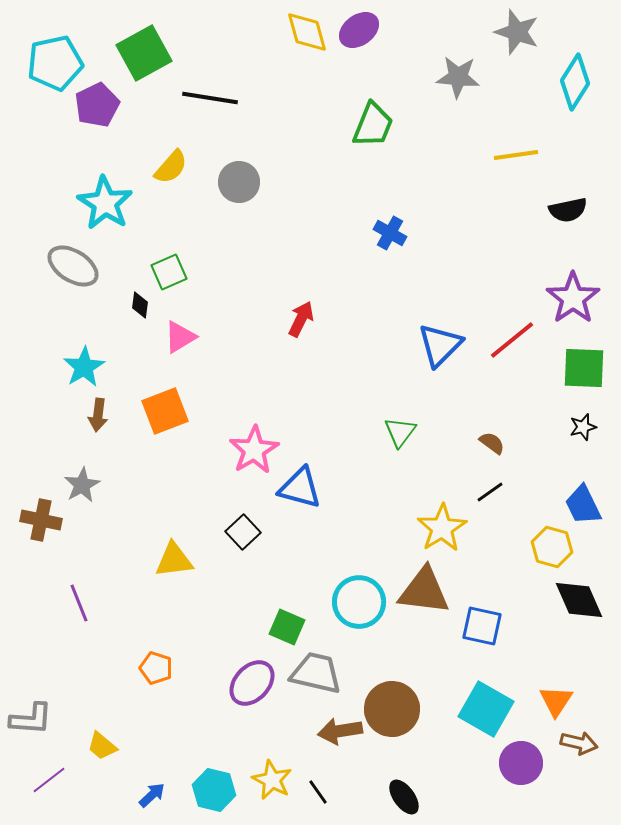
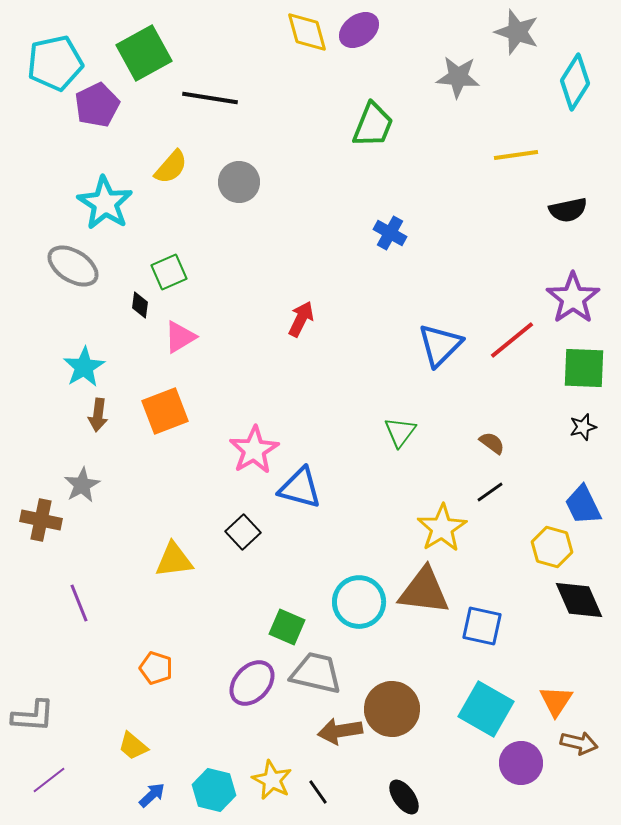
gray L-shape at (31, 719): moved 2 px right, 3 px up
yellow trapezoid at (102, 746): moved 31 px right
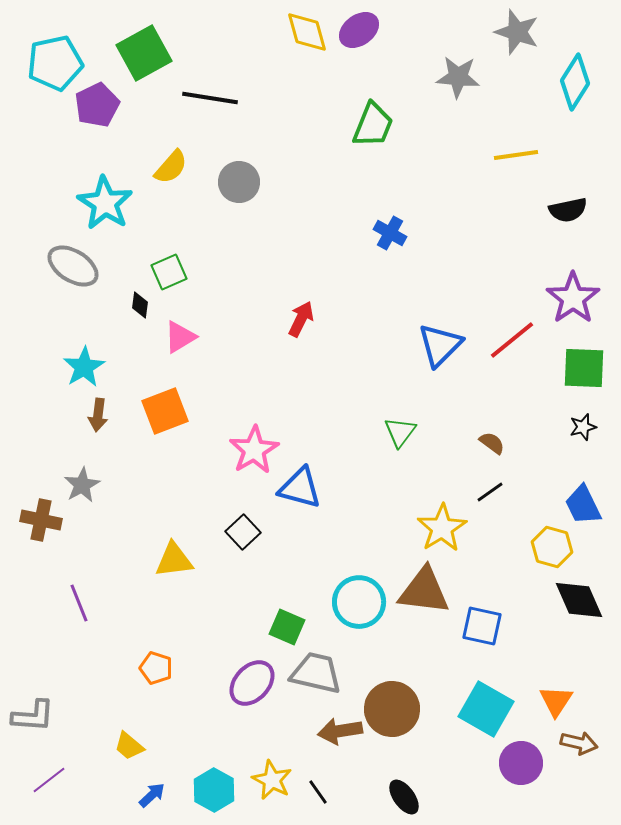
yellow trapezoid at (133, 746): moved 4 px left
cyan hexagon at (214, 790): rotated 15 degrees clockwise
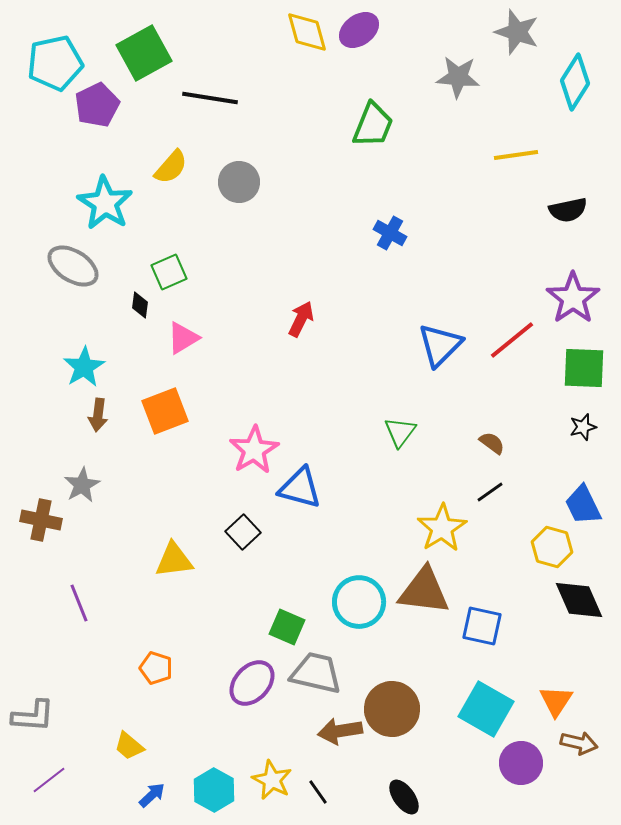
pink triangle at (180, 337): moved 3 px right, 1 px down
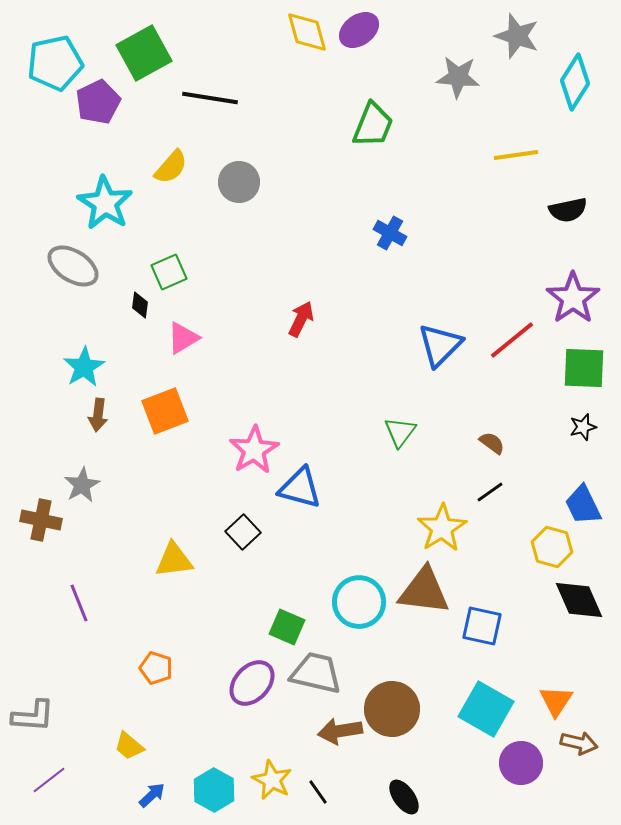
gray star at (517, 32): moved 4 px down
purple pentagon at (97, 105): moved 1 px right, 3 px up
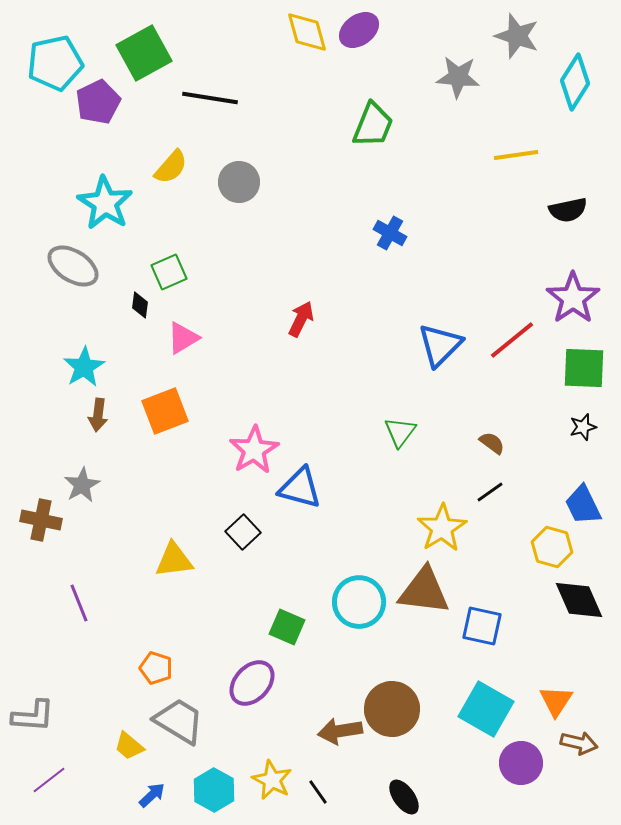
gray trapezoid at (316, 673): moved 137 px left, 48 px down; rotated 18 degrees clockwise
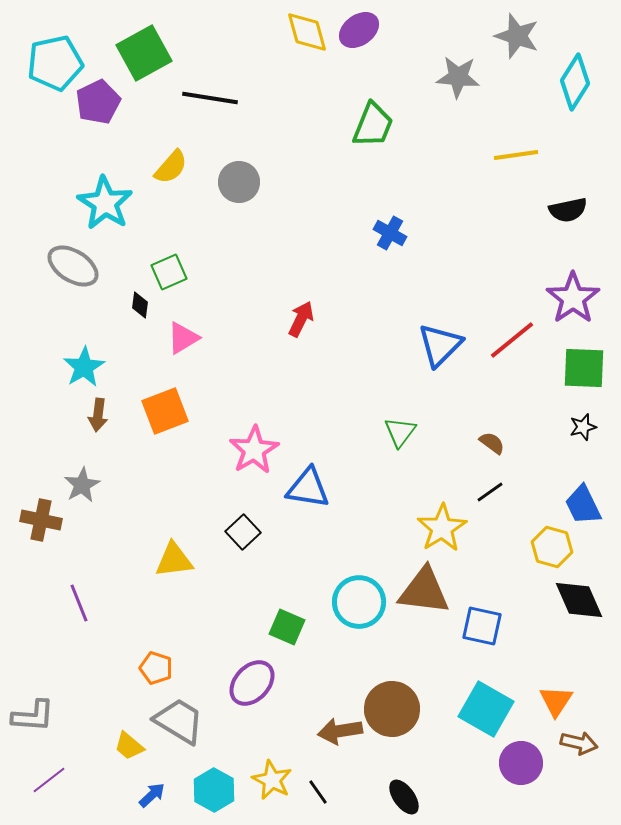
blue triangle at (300, 488): moved 8 px right; rotated 6 degrees counterclockwise
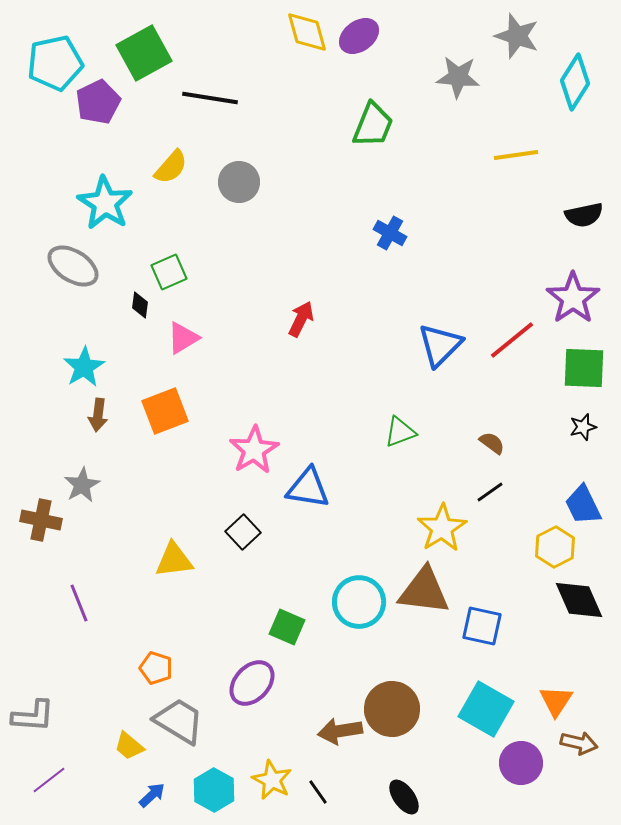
purple ellipse at (359, 30): moved 6 px down
black semicircle at (568, 210): moved 16 px right, 5 px down
green triangle at (400, 432): rotated 32 degrees clockwise
yellow hexagon at (552, 547): moved 3 px right; rotated 18 degrees clockwise
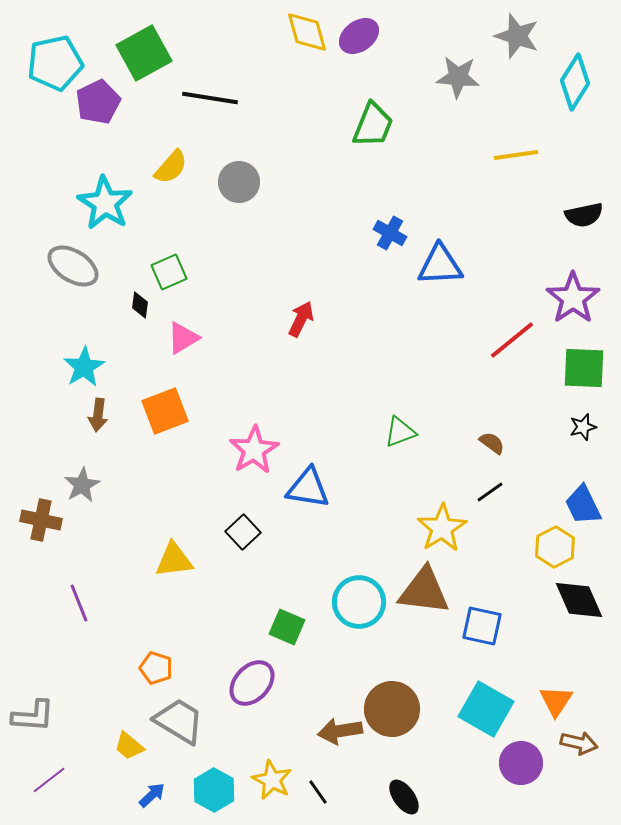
blue triangle at (440, 345): moved 80 px up; rotated 42 degrees clockwise
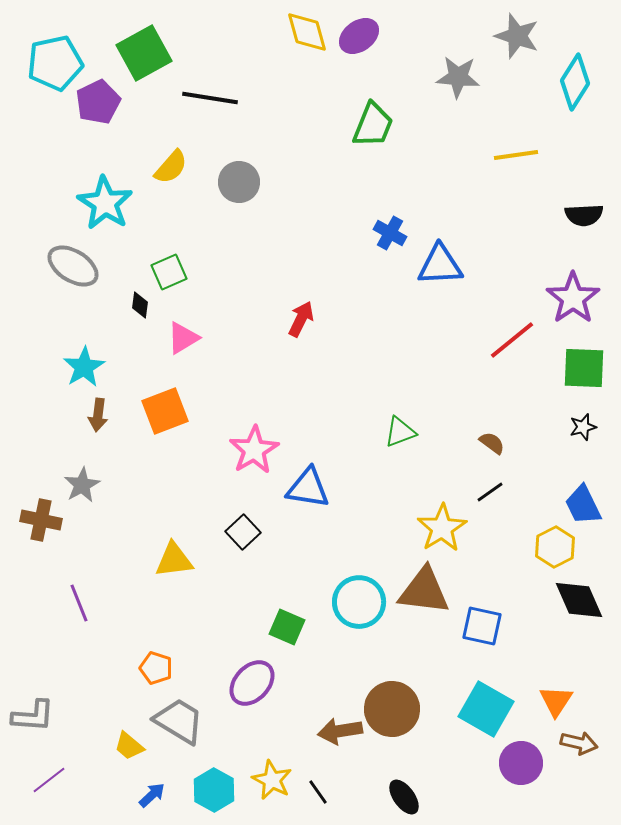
black semicircle at (584, 215): rotated 9 degrees clockwise
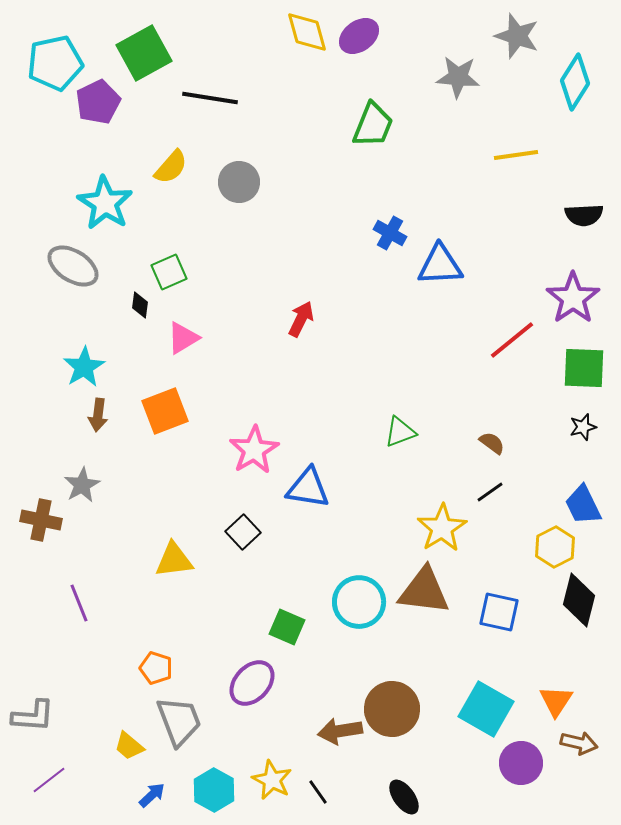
black diamond at (579, 600): rotated 38 degrees clockwise
blue square at (482, 626): moved 17 px right, 14 px up
gray trapezoid at (179, 721): rotated 38 degrees clockwise
